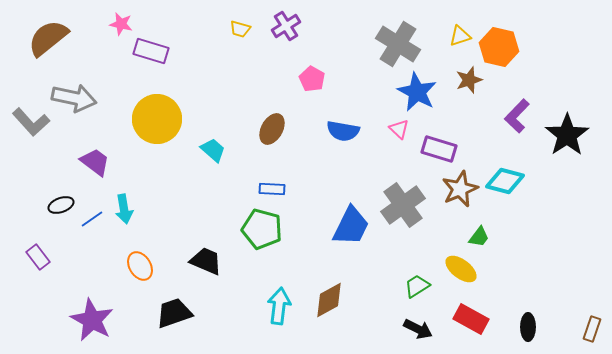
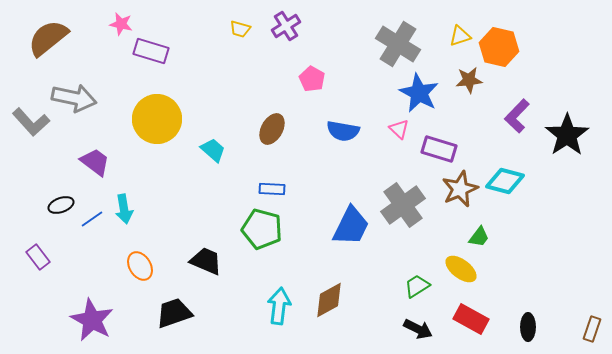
brown star at (469, 80): rotated 12 degrees clockwise
blue star at (417, 92): moved 2 px right, 1 px down
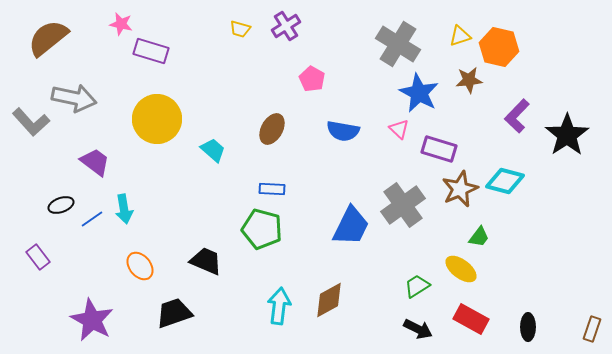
orange ellipse at (140, 266): rotated 8 degrees counterclockwise
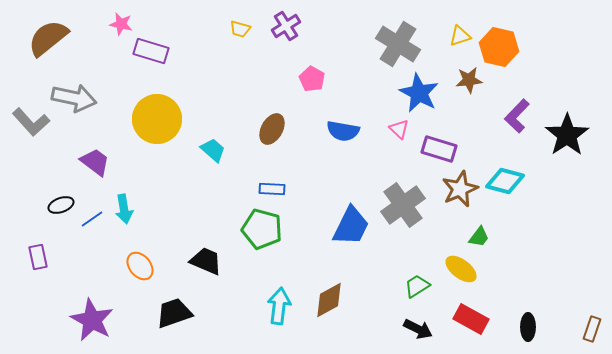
purple rectangle at (38, 257): rotated 25 degrees clockwise
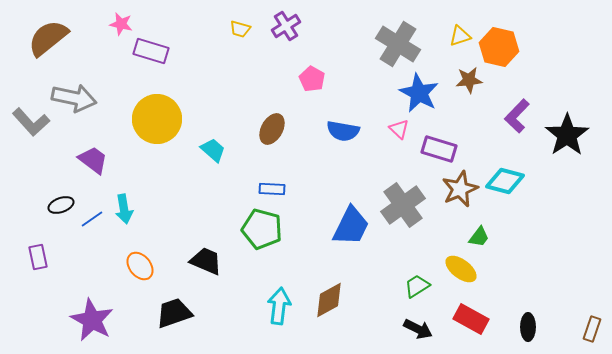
purple trapezoid at (95, 162): moved 2 px left, 2 px up
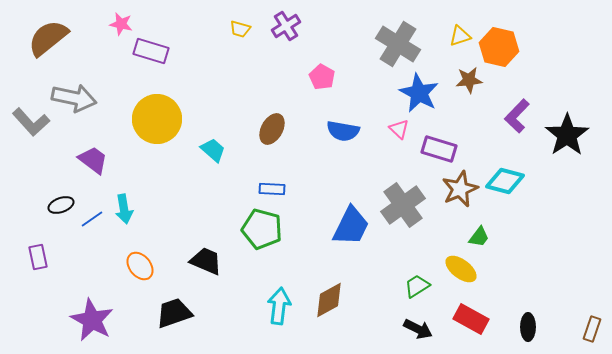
pink pentagon at (312, 79): moved 10 px right, 2 px up
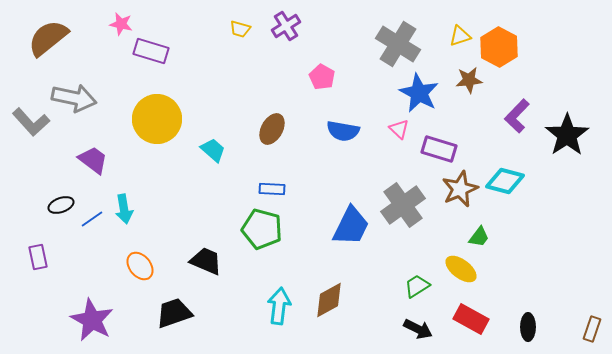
orange hexagon at (499, 47): rotated 15 degrees clockwise
